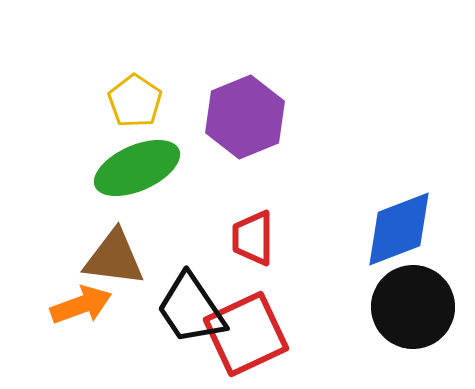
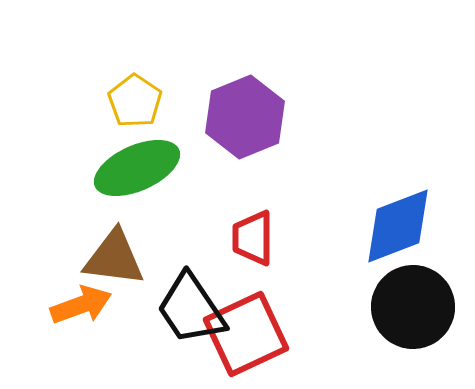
blue diamond: moved 1 px left, 3 px up
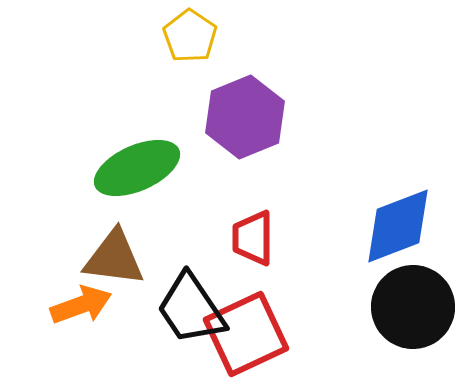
yellow pentagon: moved 55 px right, 65 px up
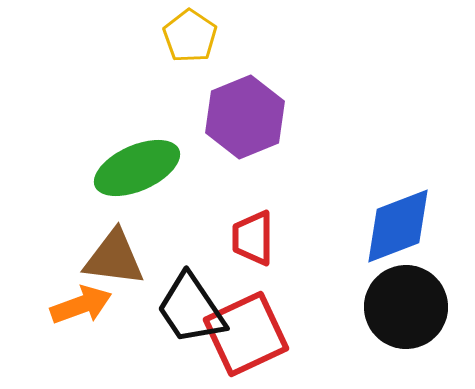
black circle: moved 7 px left
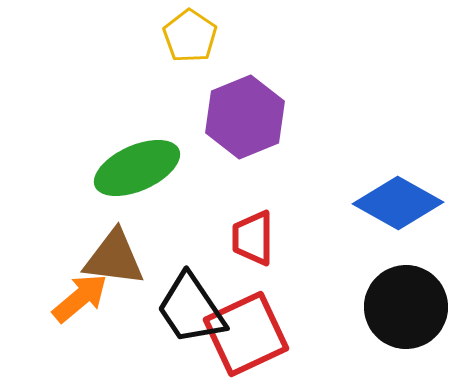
blue diamond: moved 23 px up; rotated 50 degrees clockwise
orange arrow: moved 1 px left, 7 px up; rotated 20 degrees counterclockwise
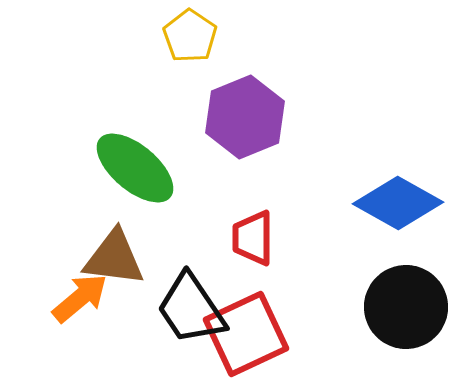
green ellipse: moved 2 px left; rotated 64 degrees clockwise
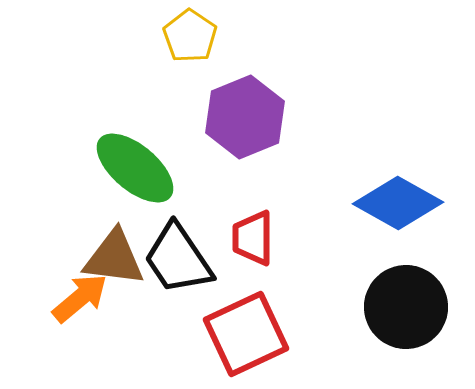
black trapezoid: moved 13 px left, 50 px up
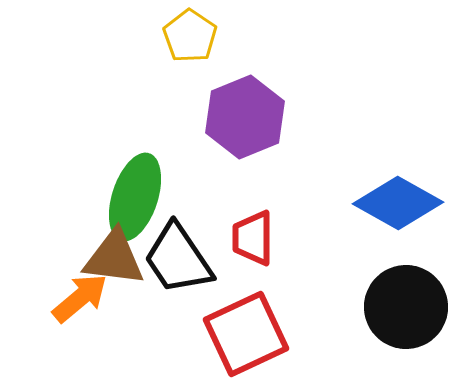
green ellipse: moved 29 px down; rotated 68 degrees clockwise
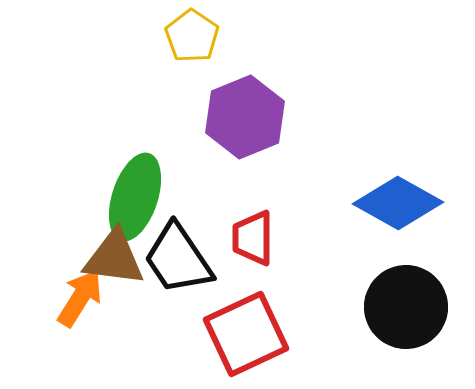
yellow pentagon: moved 2 px right
orange arrow: rotated 18 degrees counterclockwise
